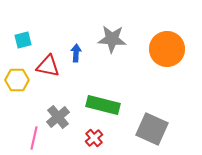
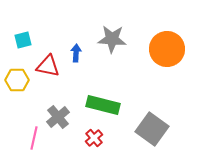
gray square: rotated 12 degrees clockwise
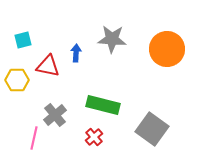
gray cross: moved 3 px left, 2 px up
red cross: moved 1 px up
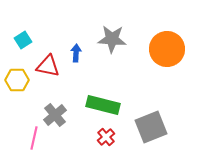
cyan square: rotated 18 degrees counterclockwise
gray square: moved 1 px left, 2 px up; rotated 32 degrees clockwise
red cross: moved 12 px right
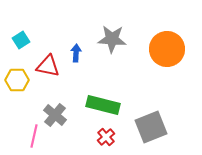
cyan square: moved 2 px left
gray cross: rotated 10 degrees counterclockwise
pink line: moved 2 px up
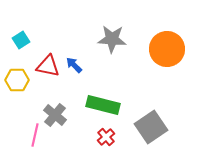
blue arrow: moved 2 px left, 12 px down; rotated 48 degrees counterclockwise
gray square: rotated 12 degrees counterclockwise
pink line: moved 1 px right, 1 px up
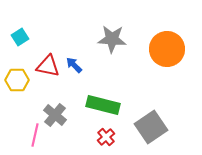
cyan square: moved 1 px left, 3 px up
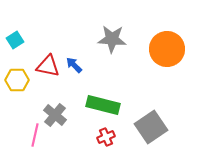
cyan square: moved 5 px left, 3 px down
red cross: rotated 18 degrees clockwise
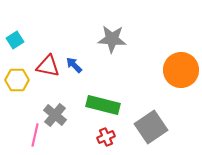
orange circle: moved 14 px right, 21 px down
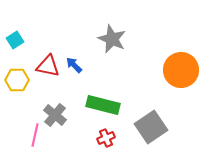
gray star: rotated 20 degrees clockwise
red cross: moved 1 px down
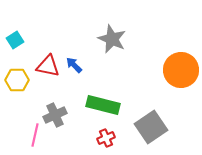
gray cross: rotated 25 degrees clockwise
